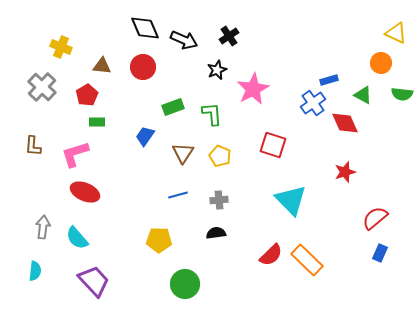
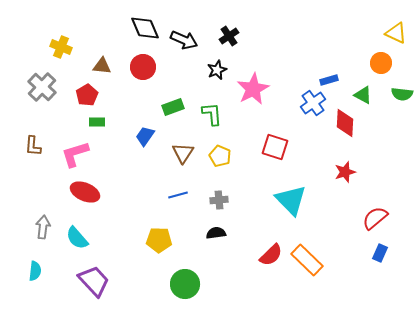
red diamond at (345, 123): rotated 28 degrees clockwise
red square at (273, 145): moved 2 px right, 2 px down
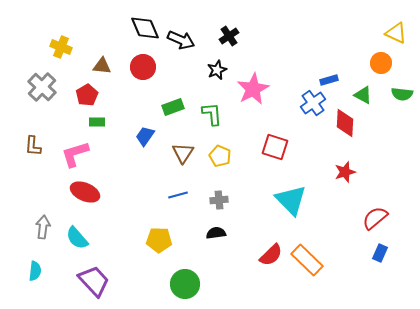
black arrow at (184, 40): moved 3 px left
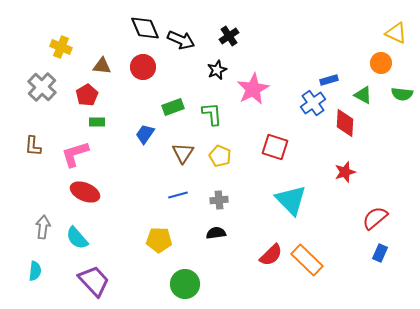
blue trapezoid at (145, 136): moved 2 px up
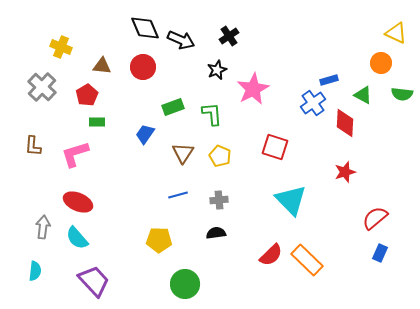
red ellipse at (85, 192): moved 7 px left, 10 px down
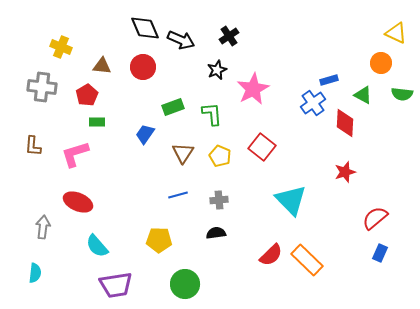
gray cross at (42, 87): rotated 36 degrees counterclockwise
red square at (275, 147): moved 13 px left; rotated 20 degrees clockwise
cyan semicircle at (77, 238): moved 20 px right, 8 px down
cyan semicircle at (35, 271): moved 2 px down
purple trapezoid at (94, 281): moved 22 px right, 4 px down; rotated 124 degrees clockwise
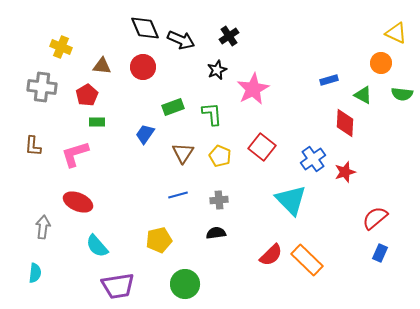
blue cross at (313, 103): moved 56 px down
yellow pentagon at (159, 240): rotated 15 degrees counterclockwise
purple trapezoid at (116, 285): moved 2 px right, 1 px down
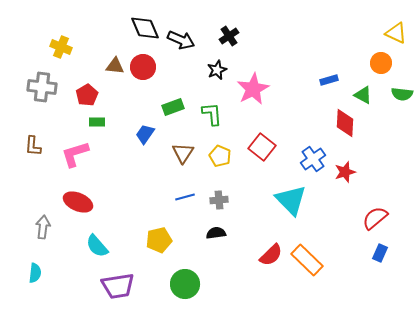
brown triangle at (102, 66): moved 13 px right
blue line at (178, 195): moved 7 px right, 2 px down
